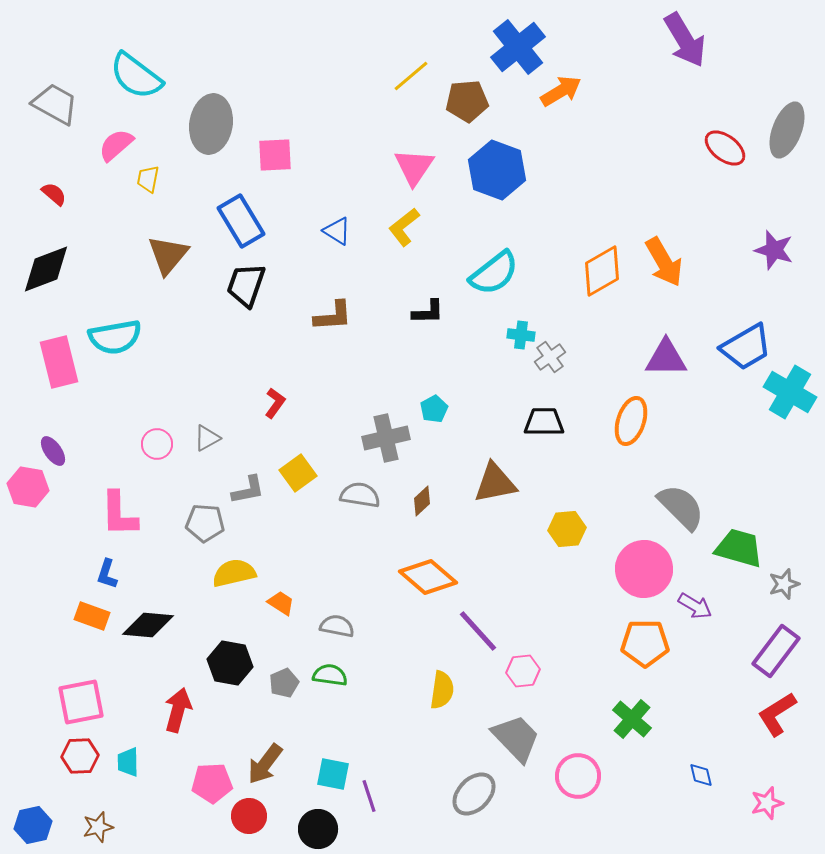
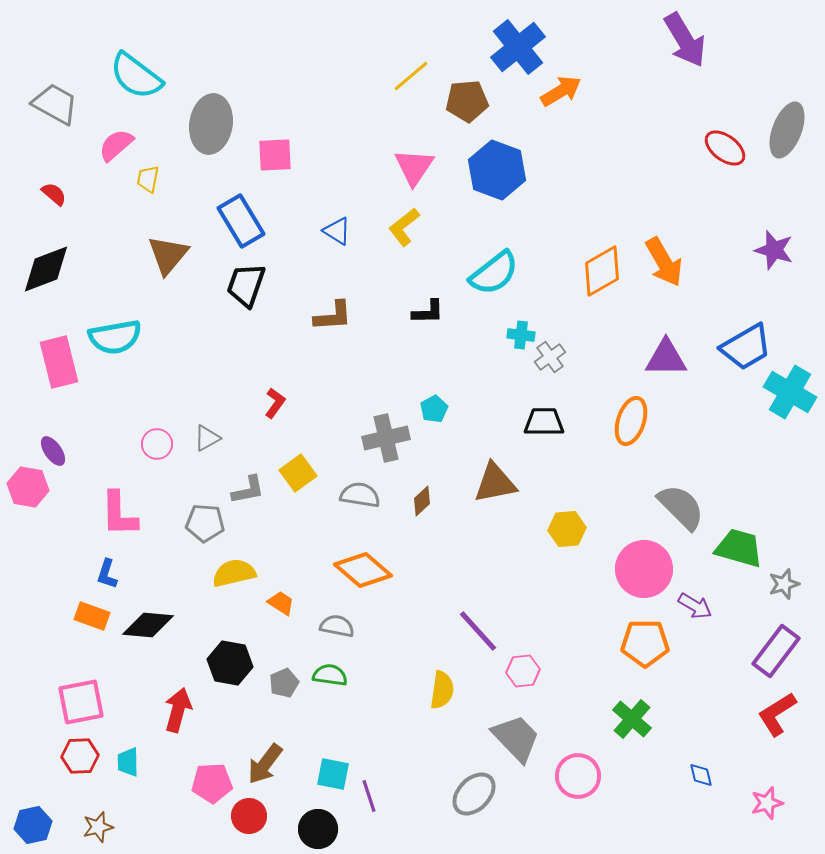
orange diamond at (428, 577): moved 65 px left, 7 px up
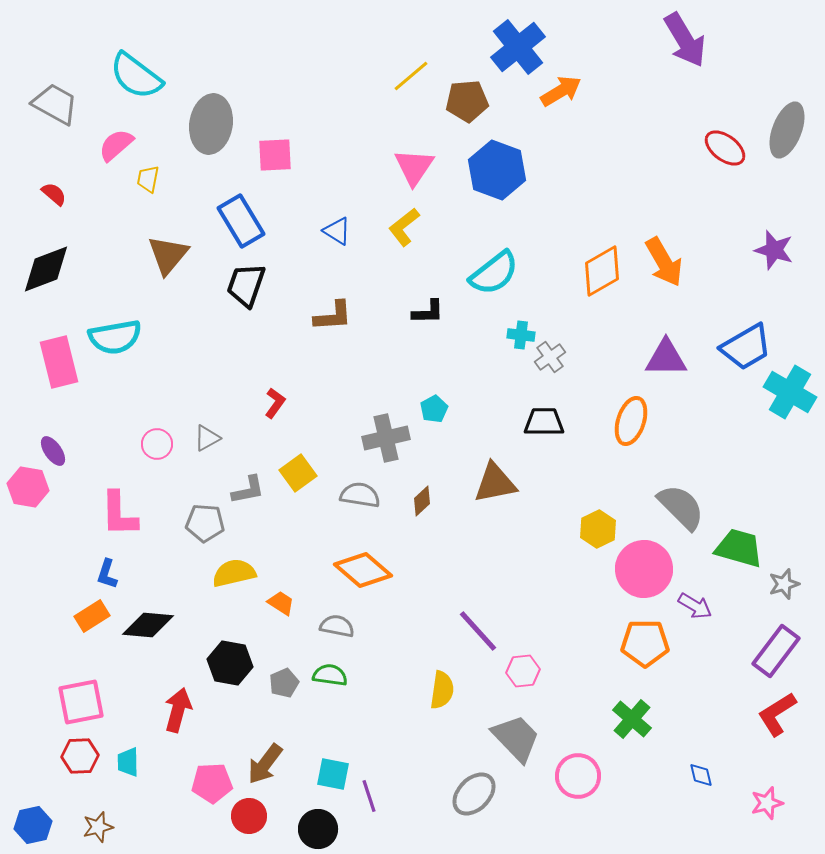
yellow hexagon at (567, 529): moved 31 px right; rotated 21 degrees counterclockwise
orange rectangle at (92, 616): rotated 52 degrees counterclockwise
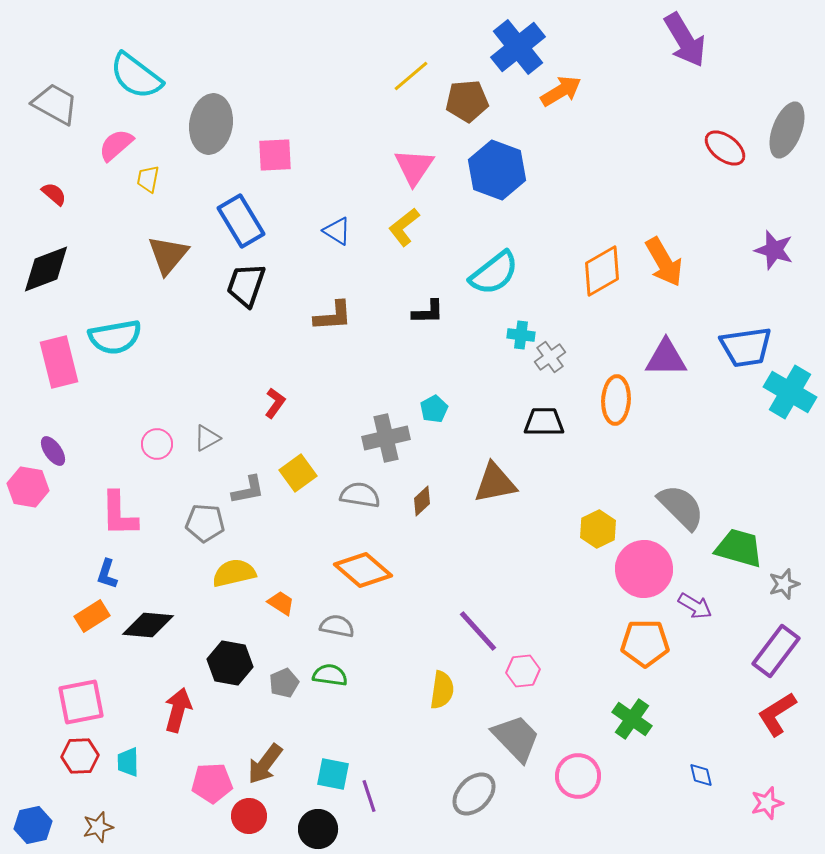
blue trapezoid at (746, 347): rotated 22 degrees clockwise
orange ellipse at (631, 421): moved 15 px left, 21 px up; rotated 15 degrees counterclockwise
green cross at (632, 719): rotated 6 degrees counterclockwise
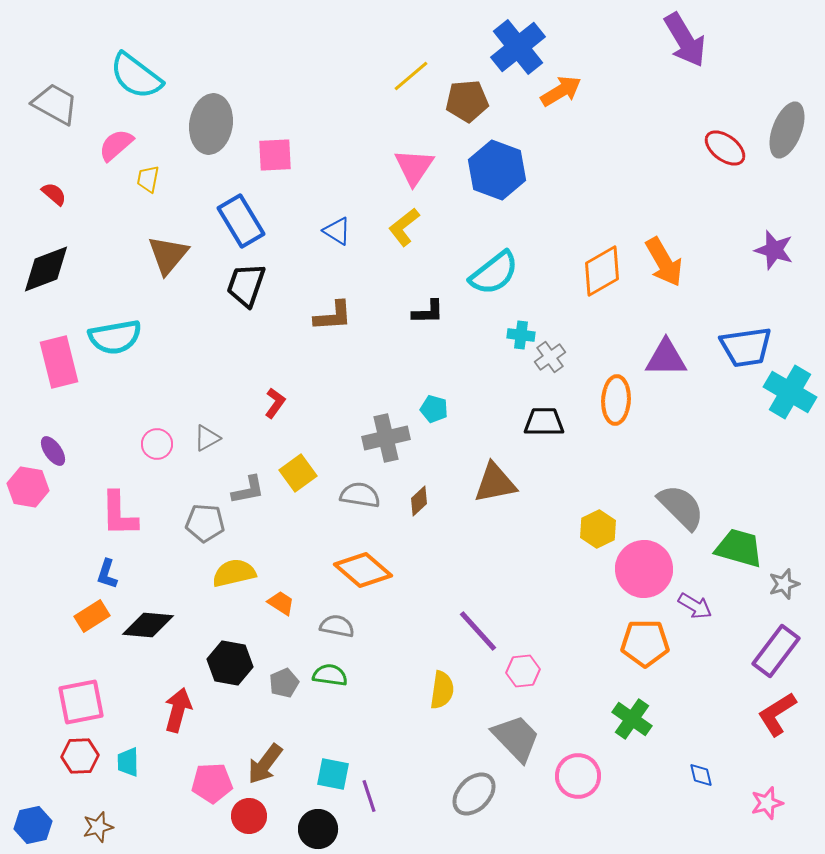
cyan pentagon at (434, 409): rotated 28 degrees counterclockwise
brown diamond at (422, 501): moved 3 px left
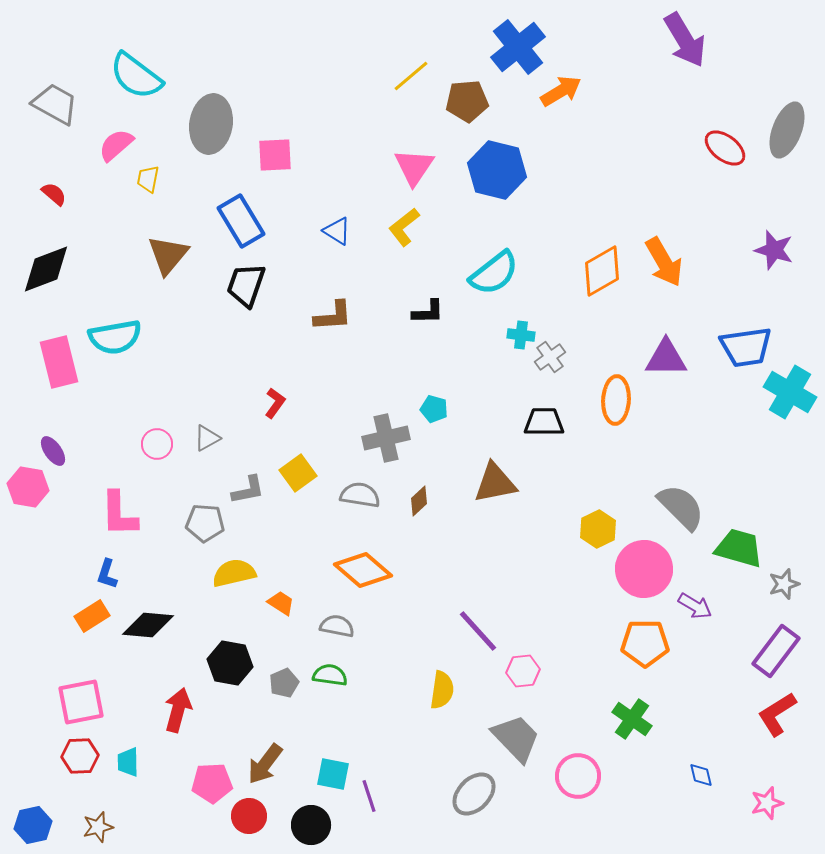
blue hexagon at (497, 170): rotated 6 degrees counterclockwise
black circle at (318, 829): moved 7 px left, 4 px up
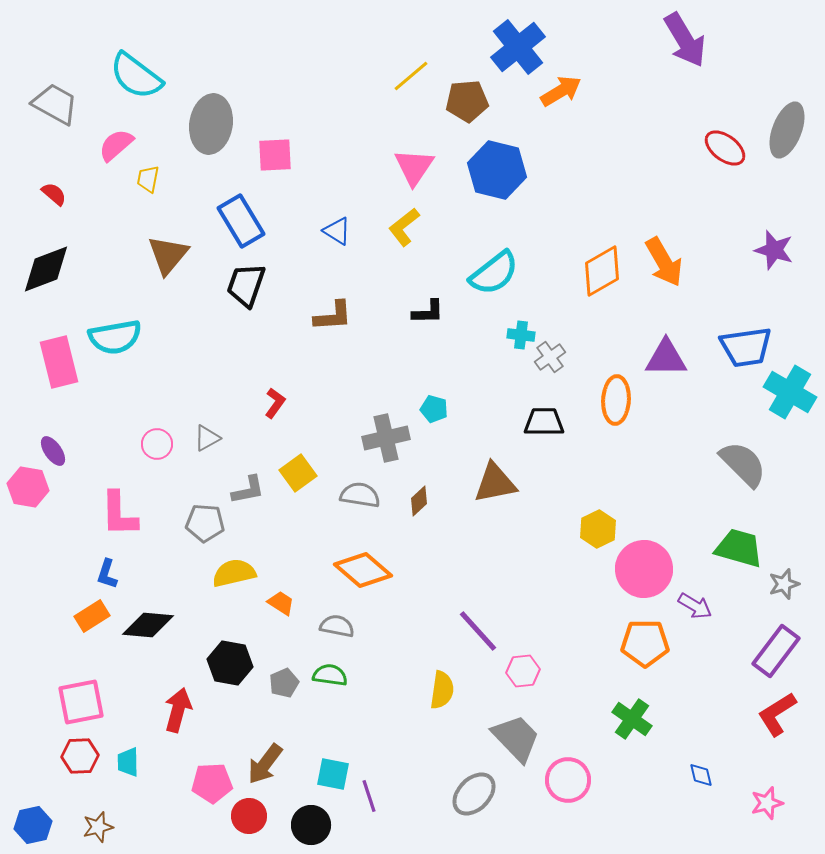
gray semicircle at (681, 507): moved 62 px right, 43 px up
pink circle at (578, 776): moved 10 px left, 4 px down
